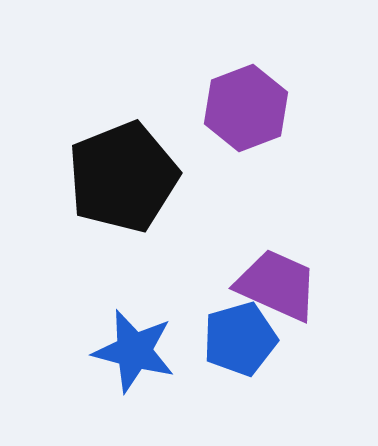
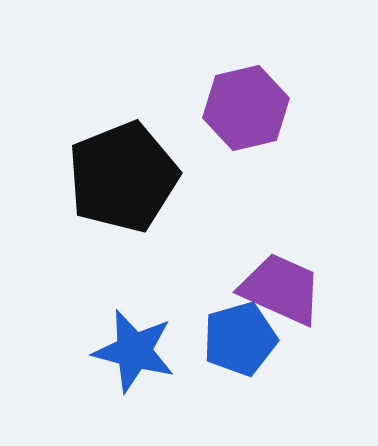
purple hexagon: rotated 8 degrees clockwise
purple trapezoid: moved 4 px right, 4 px down
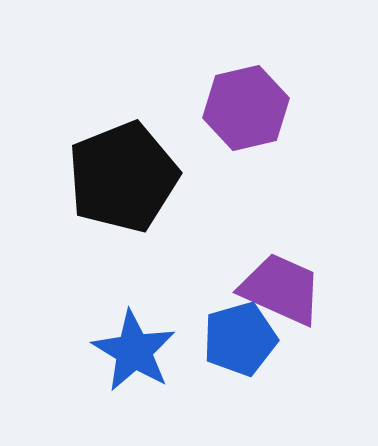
blue star: rotated 16 degrees clockwise
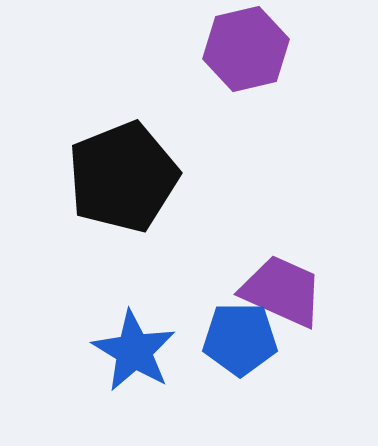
purple hexagon: moved 59 px up
purple trapezoid: moved 1 px right, 2 px down
blue pentagon: rotated 16 degrees clockwise
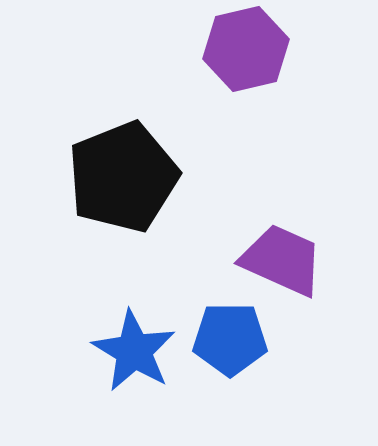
purple trapezoid: moved 31 px up
blue pentagon: moved 10 px left
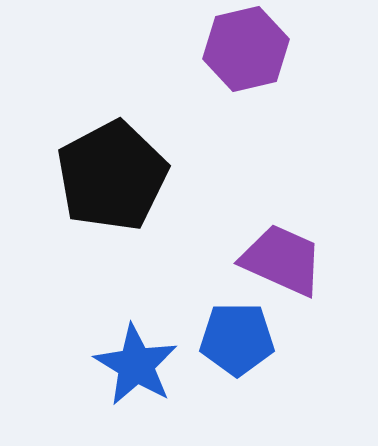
black pentagon: moved 11 px left, 1 px up; rotated 6 degrees counterclockwise
blue pentagon: moved 7 px right
blue star: moved 2 px right, 14 px down
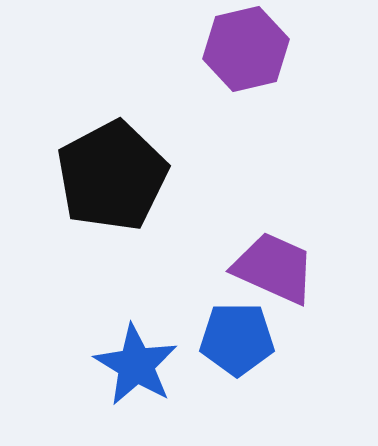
purple trapezoid: moved 8 px left, 8 px down
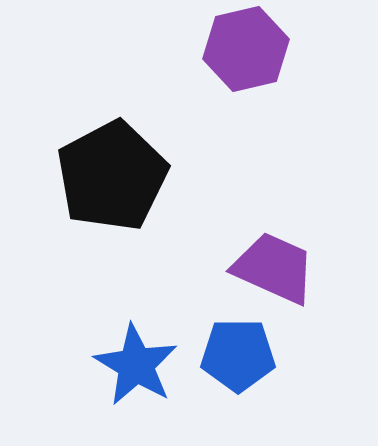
blue pentagon: moved 1 px right, 16 px down
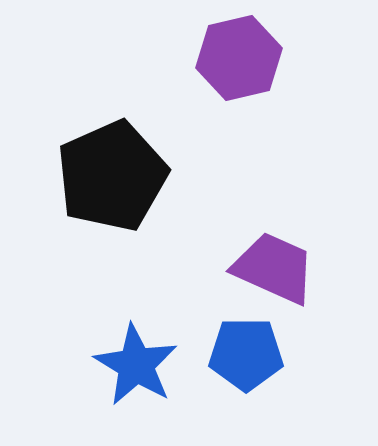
purple hexagon: moved 7 px left, 9 px down
black pentagon: rotated 4 degrees clockwise
blue pentagon: moved 8 px right, 1 px up
